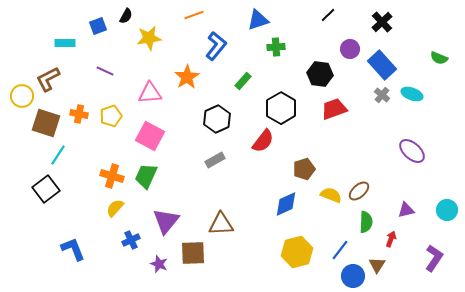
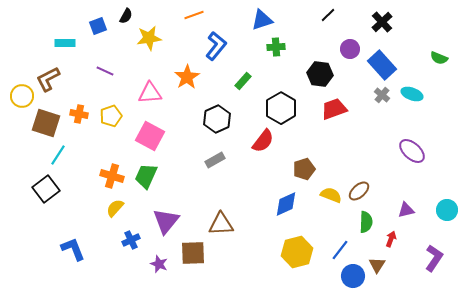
blue triangle at (258, 20): moved 4 px right
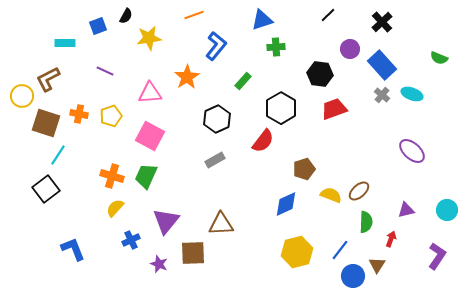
purple L-shape at (434, 258): moved 3 px right, 2 px up
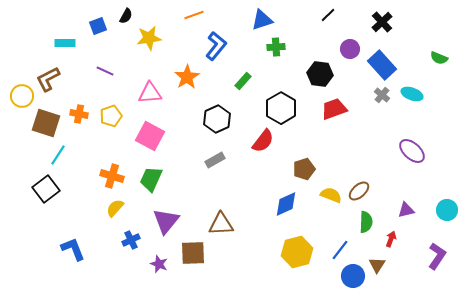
green trapezoid at (146, 176): moved 5 px right, 3 px down
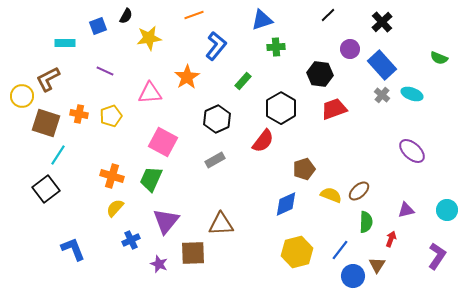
pink square at (150, 136): moved 13 px right, 6 px down
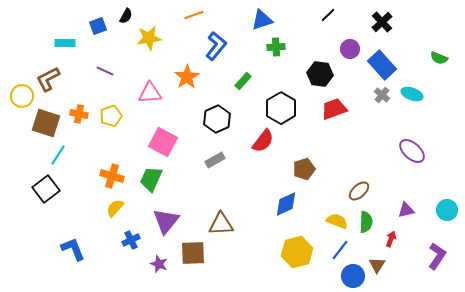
yellow semicircle at (331, 195): moved 6 px right, 26 px down
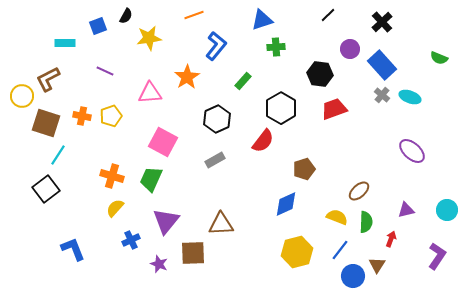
cyan ellipse at (412, 94): moved 2 px left, 3 px down
orange cross at (79, 114): moved 3 px right, 2 px down
yellow semicircle at (337, 221): moved 4 px up
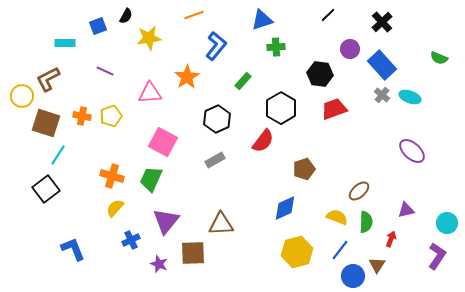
blue diamond at (286, 204): moved 1 px left, 4 px down
cyan circle at (447, 210): moved 13 px down
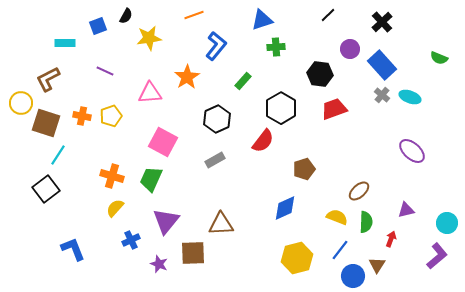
yellow circle at (22, 96): moved 1 px left, 7 px down
yellow hexagon at (297, 252): moved 6 px down
purple L-shape at (437, 256): rotated 16 degrees clockwise
